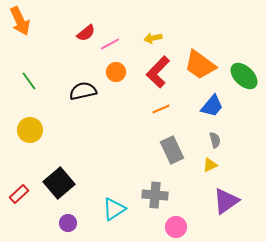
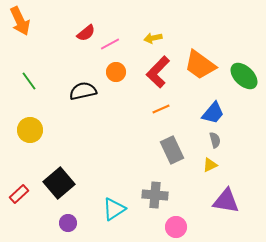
blue trapezoid: moved 1 px right, 7 px down
purple triangle: rotated 44 degrees clockwise
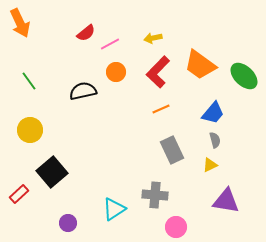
orange arrow: moved 2 px down
black square: moved 7 px left, 11 px up
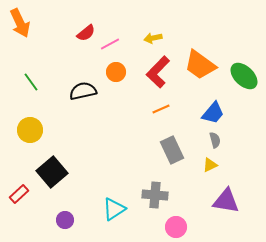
green line: moved 2 px right, 1 px down
purple circle: moved 3 px left, 3 px up
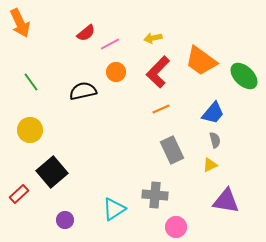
orange trapezoid: moved 1 px right, 4 px up
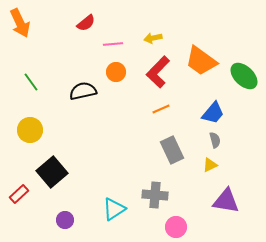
red semicircle: moved 10 px up
pink line: moved 3 px right; rotated 24 degrees clockwise
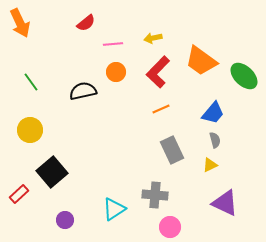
purple triangle: moved 1 px left, 2 px down; rotated 16 degrees clockwise
pink circle: moved 6 px left
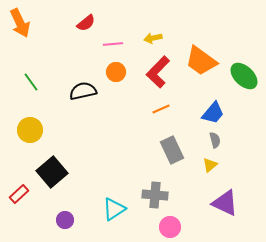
yellow triangle: rotated 14 degrees counterclockwise
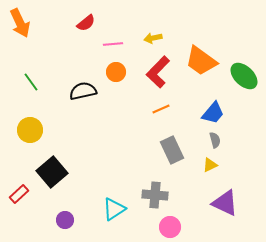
yellow triangle: rotated 14 degrees clockwise
